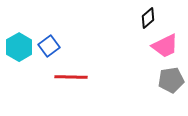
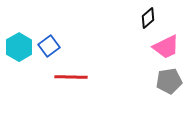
pink trapezoid: moved 1 px right, 1 px down
gray pentagon: moved 2 px left, 1 px down
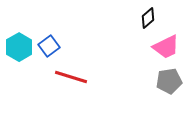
red line: rotated 16 degrees clockwise
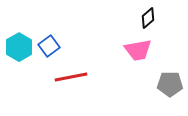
pink trapezoid: moved 28 px left, 3 px down; rotated 16 degrees clockwise
red line: rotated 28 degrees counterclockwise
gray pentagon: moved 1 px right, 3 px down; rotated 10 degrees clockwise
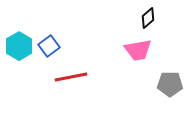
cyan hexagon: moved 1 px up
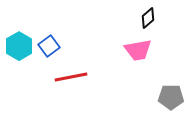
gray pentagon: moved 1 px right, 13 px down
